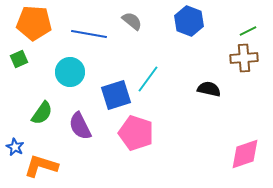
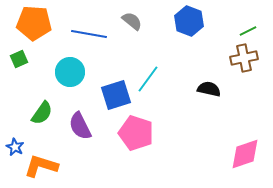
brown cross: rotated 8 degrees counterclockwise
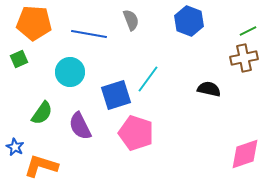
gray semicircle: moved 1 px left, 1 px up; rotated 30 degrees clockwise
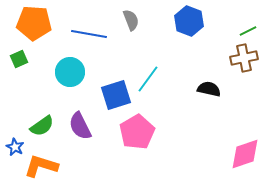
green semicircle: moved 13 px down; rotated 20 degrees clockwise
pink pentagon: moved 1 px right, 1 px up; rotated 24 degrees clockwise
